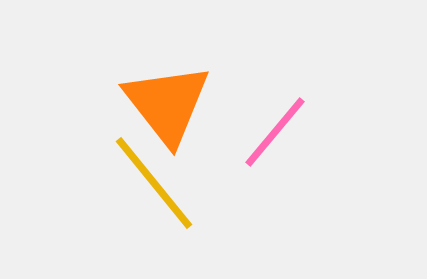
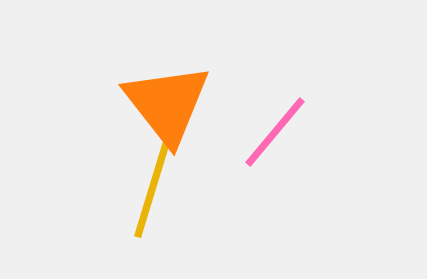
yellow line: rotated 56 degrees clockwise
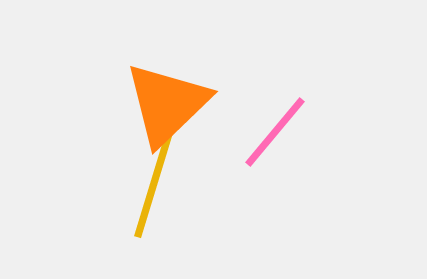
orange triangle: rotated 24 degrees clockwise
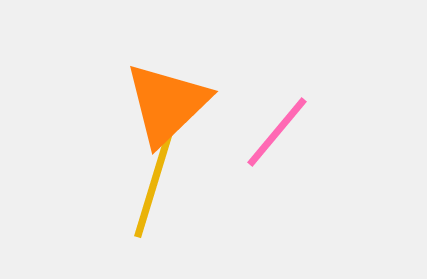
pink line: moved 2 px right
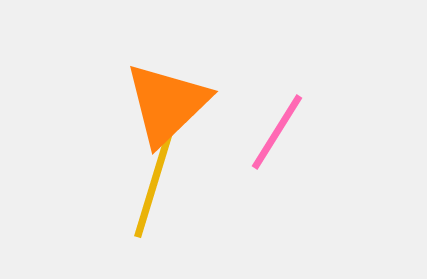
pink line: rotated 8 degrees counterclockwise
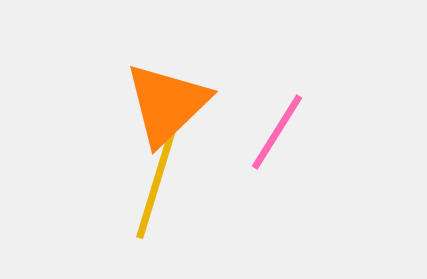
yellow line: moved 2 px right, 1 px down
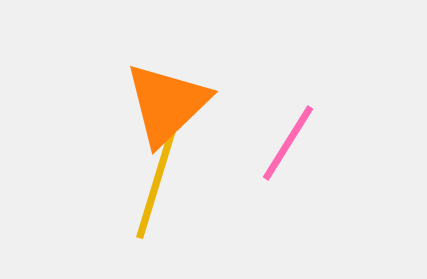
pink line: moved 11 px right, 11 px down
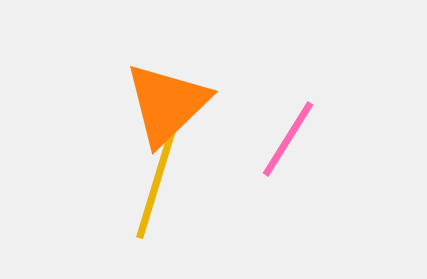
pink line: moved 4 px up
